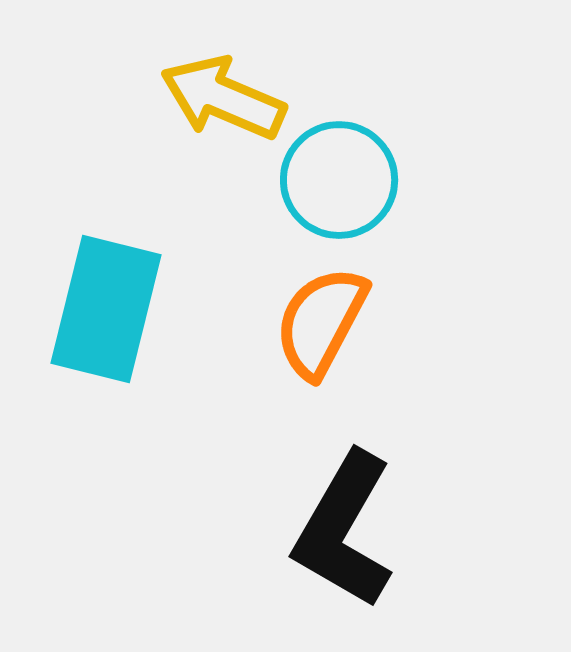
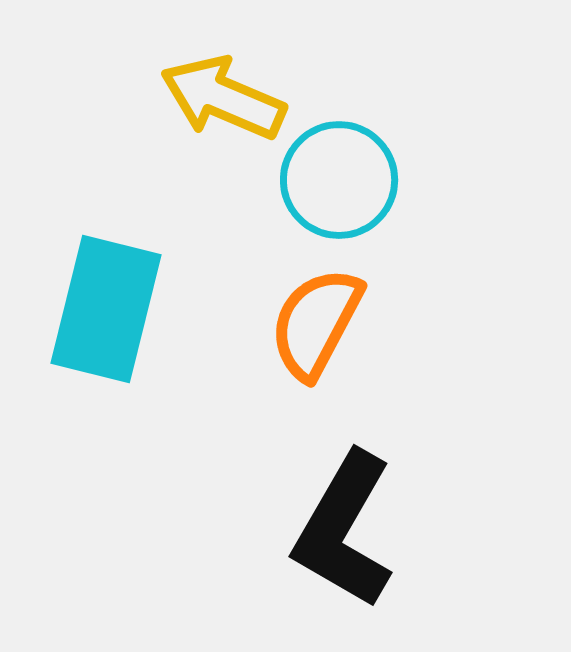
orange semicircle: moved 5 px left, 1 px down
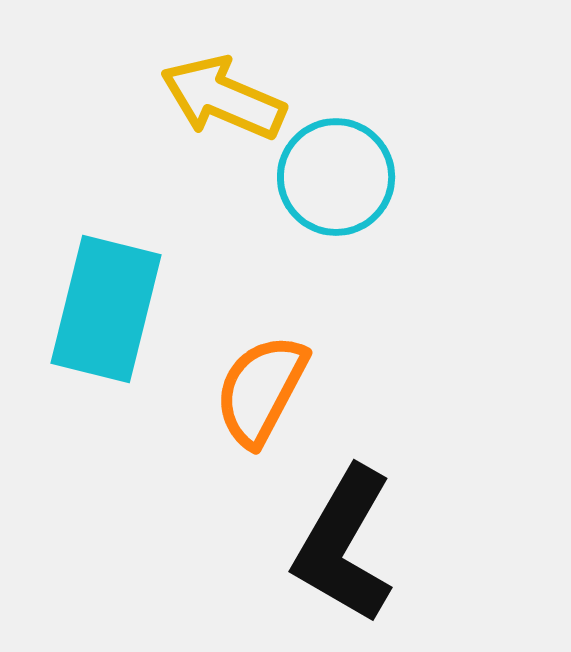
cyan circle: moved 3 px left, 3 px up
orange semicircle: moved 55 px left, 67 px down
black L-shape: moved 15 px down
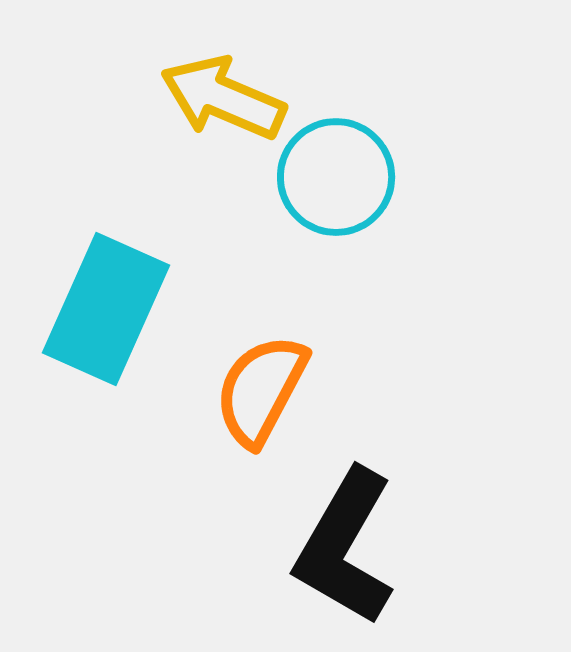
cyan rectangle: rotated 10 degrees clockwise
black L-shape: moved 1 px right, 2 px down
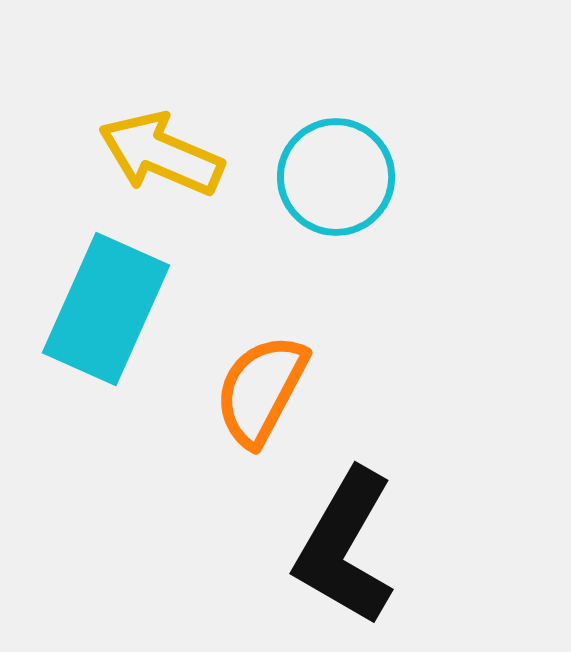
yellow arrow: moved 62 px left, 56 px down
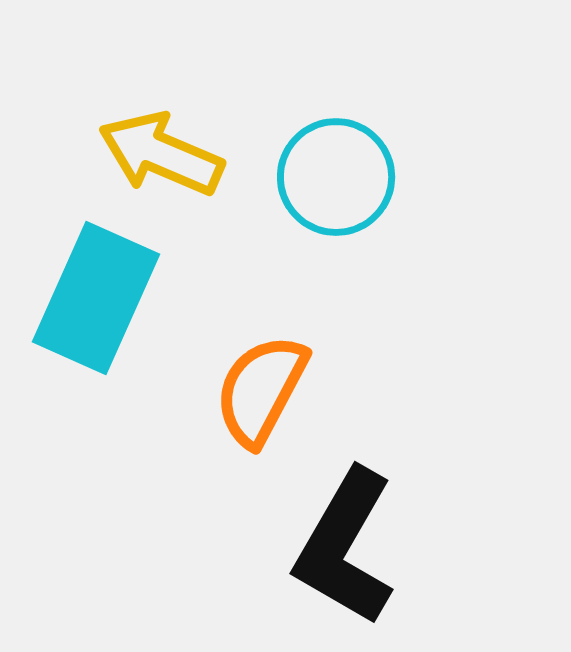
cyan rectangle: moved 10 px left, 11 px up
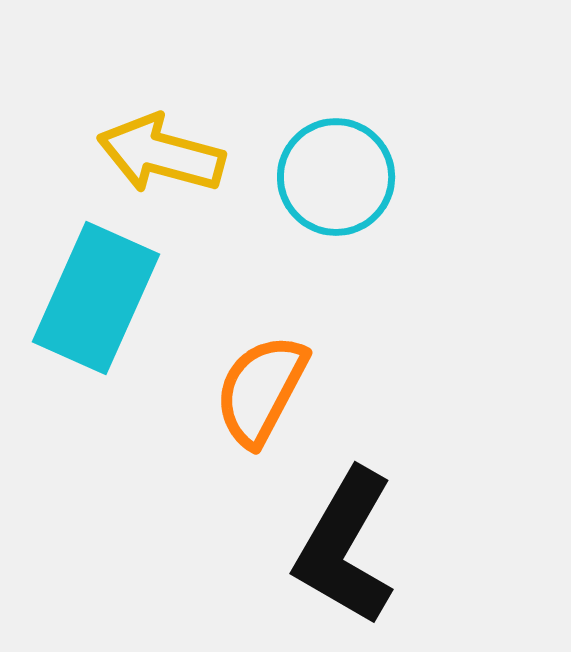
yellow arrow: rotated 8 degrees counterclockwise
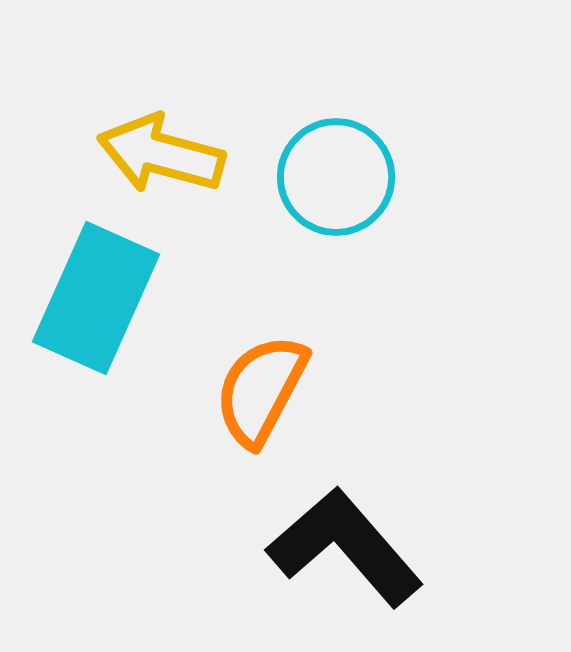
black L-shape: rotated 109 degrees clockwise
